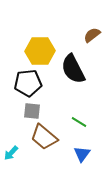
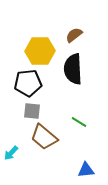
brown semicircle: moved 18 px left
black semicircle: rotated 24 degrees clockwise
blue triangle: moved 4 px right, 16 px down; rotated 48 degrees clockwise
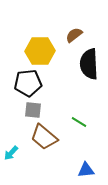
black semicircle: moved 16 px right, 5 px up
gray square: moved 1 px right, 1 px up
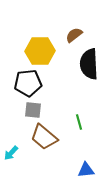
green line: rotated 42 degrees clockwise
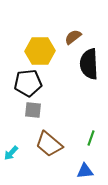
brown semicircle: moved 1 px left, 2 px down
green line: moved 12 px right, 16 px down; rotated 35 degrees clockwise
brown trapezoid: moved 5 px right, 7 px down
blue triangle: moved 1 px left, 1 px down
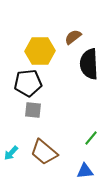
green line: rotated 21 degrees clockwise
brown trapezoid: moved 5 px left, 8 px down
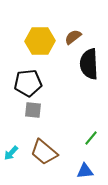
yellow hexagon: moved 10 px up
